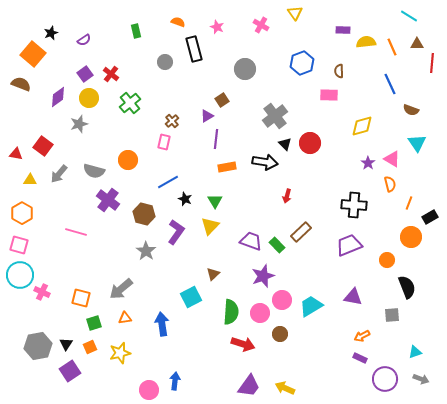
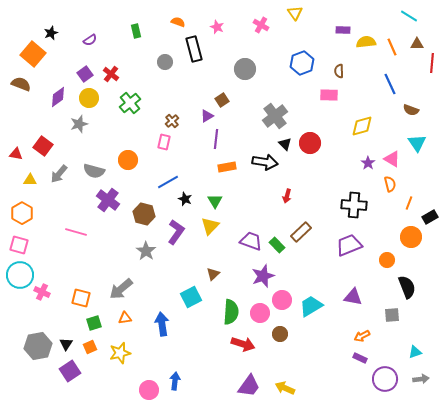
purple semicircle at (84, 40): moved 6 px right
gray arrow at (421, 379): rotated 28 degrees counterclockwise
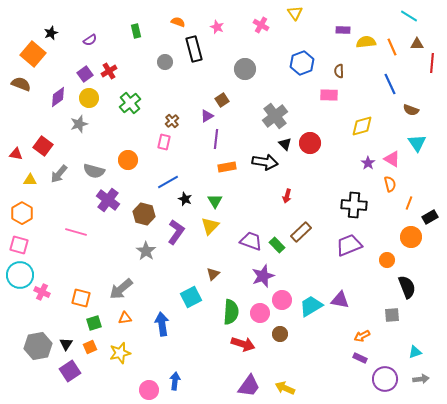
red cross at (111, 74): moved 2 px left, 3 px up; rotated 21 degrees clockwise
purple triangle at (353, 297): moved 13 px left, 3 px down
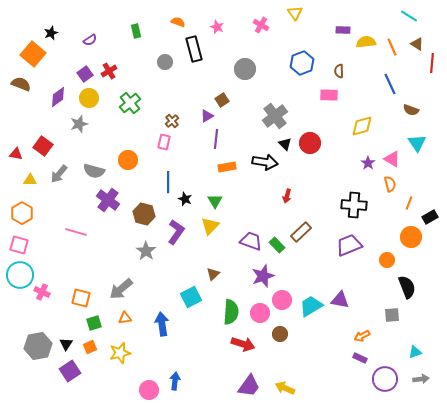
brown triangle at (417, 44): rotated 32 degrees clockwise
blue line at (168, 182): rotated 60 degrees counterclockwise
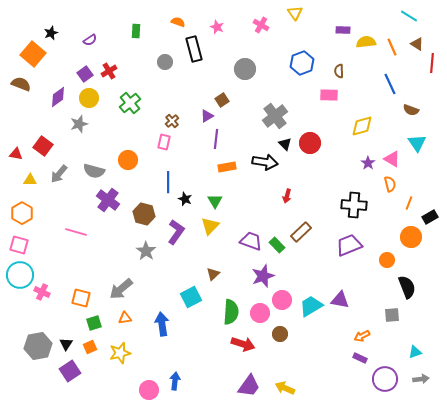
green rectangle at (136, 31): rotated 16 degrees clockwise
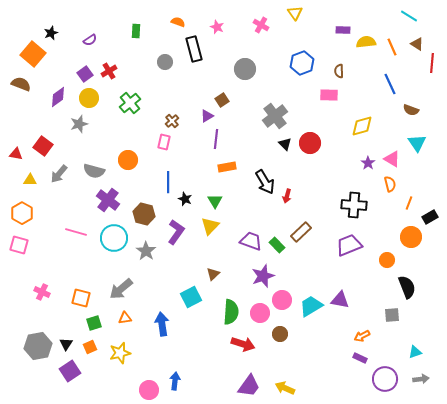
black arrow at (265, 162): moved 20 px down; rotated 50 degrees clockwise
cyan circle at (20, 275): moved 94 px right, 37 px up
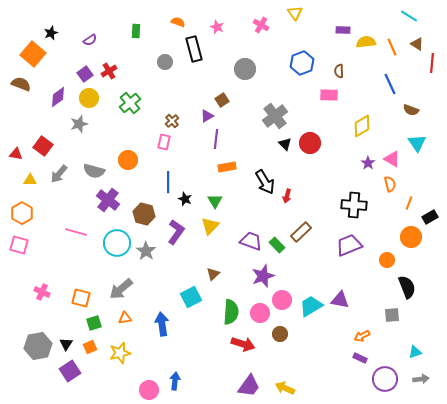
yellow diamond at (362, 126): rotated 15 degrees counterclockwise
cyan circle at (114, 238): moved 3 px right, 5 px down
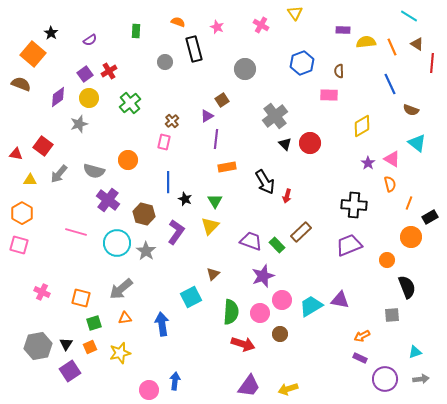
black star at (51, 33): rotated 16 degrees counterclockwise
cyan triangle at (417, 143): rotated 18 degrees counterclockwise
yellow arrow at (285, 388): moved 3 px right, 1 px down; rotated 42 degrees counterclockwise
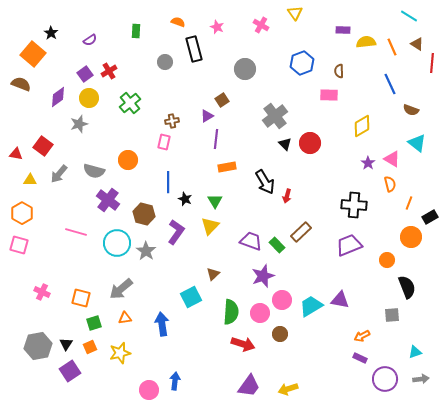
brown cross at (172, 121): rotated 32 degrees clockwise
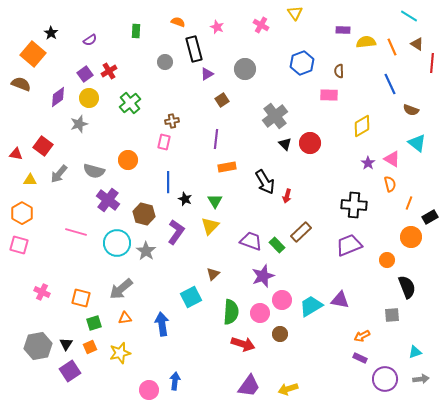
purple triangle at (207, 116): moved 42 px up
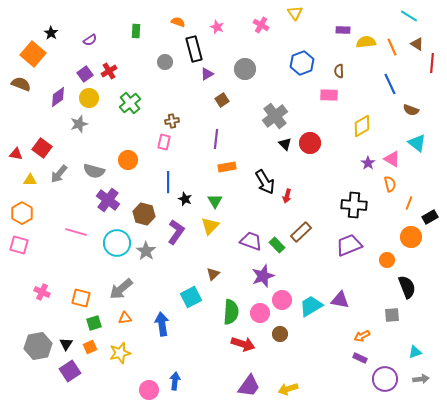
red square at (43, 146): moved 1 px left, 2 px down
